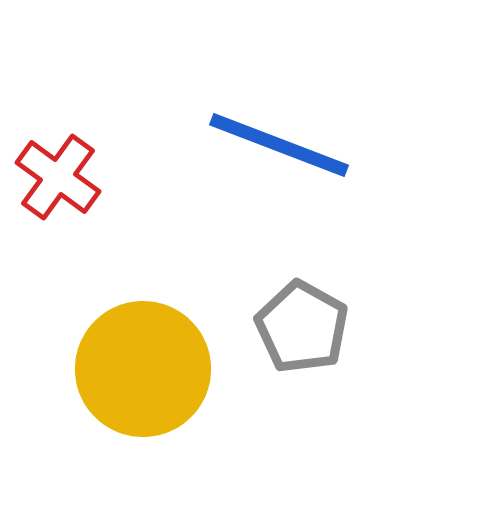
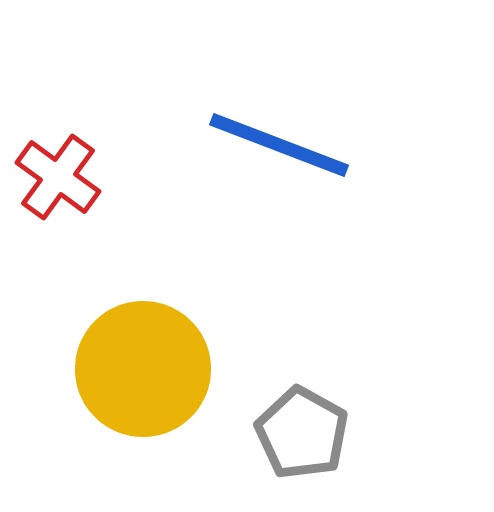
gray pentagon: moved 106 px down
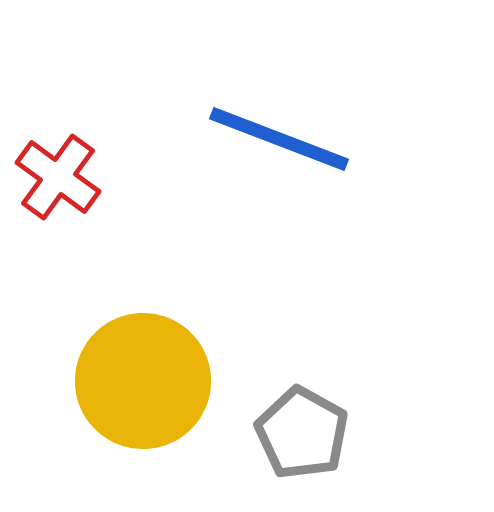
blue line: moved 6 px up
yellow circle: moved 12 px down
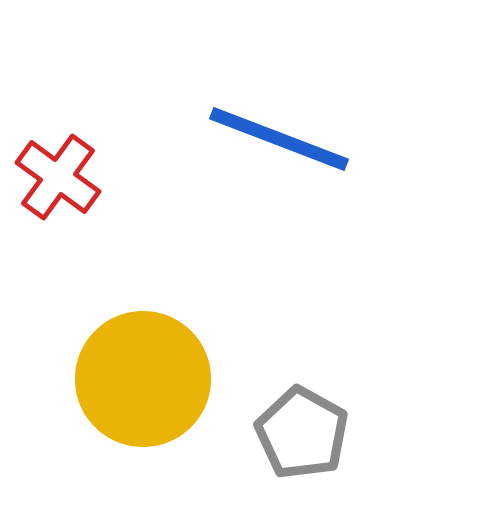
yellow circle: moved 2 px up
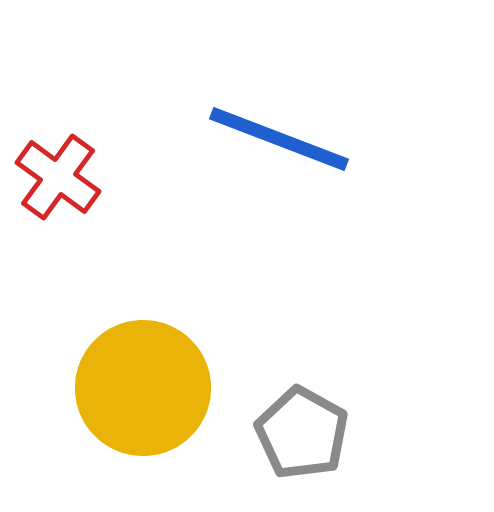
yellow circle: moved 9 px down
